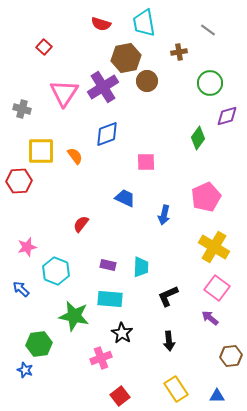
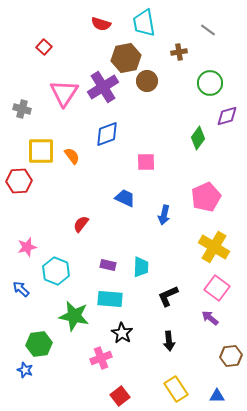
orange semicircle at (75, 156): moved 3 px left
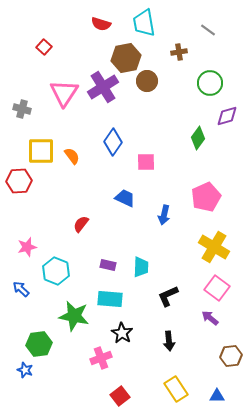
blue diamond at (107, 134): moved 6 px right, 8 px down; rotated 36 degrees counterclockwise
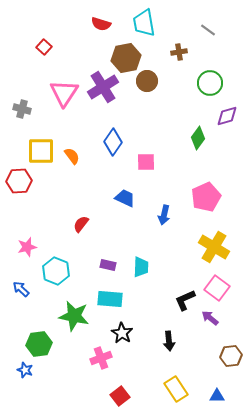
black L-shape at (168, 296): moved 17 px right, 4 px down
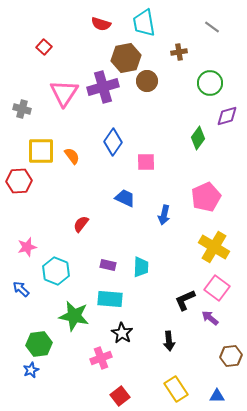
gray line at (208, 30): moved 4 px right, 3 px up
purple cross at (103, 87): rotated 16 degrees clockwise
blue star at (25, 370): moved 6 px right; rotated 28 degrees clockwise
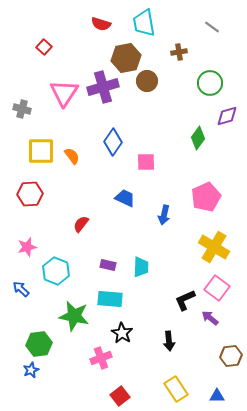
red hexagon at (19, 181): moved 11 px right, 13 px down
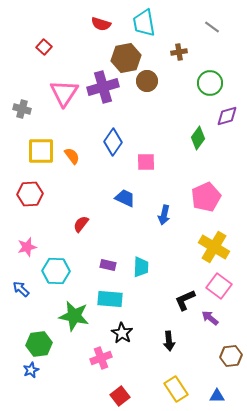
cyan hexagon at (56, 271): rotated 20 degrees counterclockwise
pink square at (217, 288): moved 2 px right, 2 px up
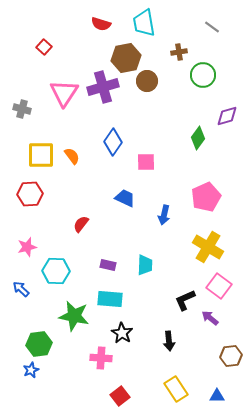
green circle at (210, 83): moved 7 px left, 8 px up
yellow square at (41, 151): moved 4 px down
yellow cross at (214, 247): moved 6 px left
cyan trapezoid at (141, 267): moved 4 px right, 2 px up
pink cross at (101, 358): rotated 25 degrees clockwise
